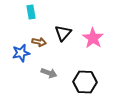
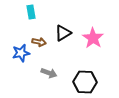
black triangle: rotated 18 degrees clockwise
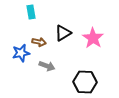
gray arrow: moved 2 px left, 7 px up
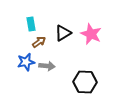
cyan rectangle: moved 12 px down
pink star: moved 2 px left, 4 px up; rotated 10 degrees counterclockwise
brown arrow: rotated 48 degrees counterclockwise
blue star: moved 5 px right, 9 px down
gray arrow: rotated 14 degrees counterclockwise
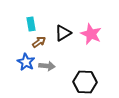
blue star: rotated 30 degrees counterclockwise
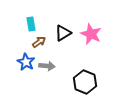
black hexagon: rotated 20 degrees clockwise
